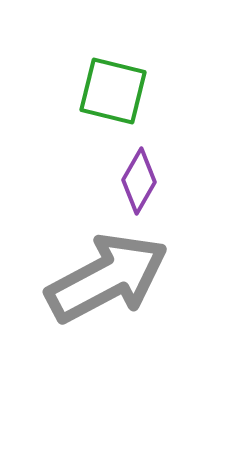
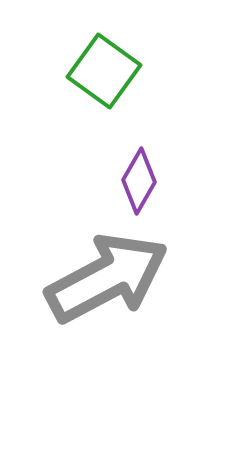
green square: moved 9 px left, 20 px up; rotated 22 degrees clockwise
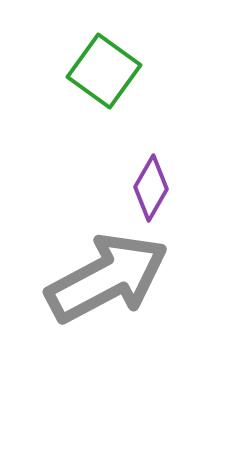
purple diamond: moved 12 px right, 7 px down
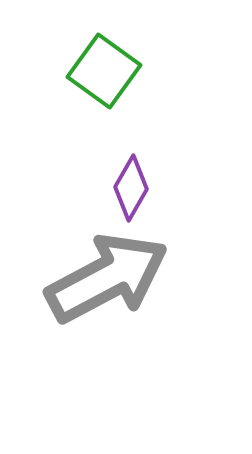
purple diamond: moved 20 px left
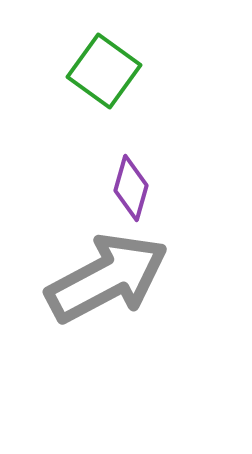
purple diamond: rotated 14 degrees counterclockwise
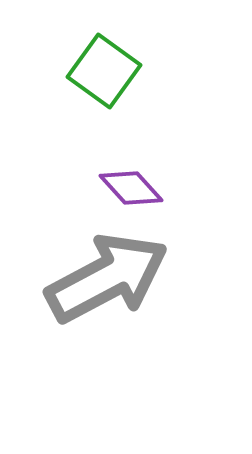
purple diamond: rotated 58 degrees counterclockwise
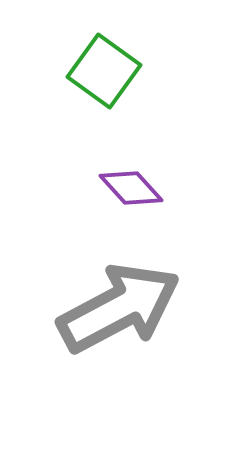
gray arrow: moved 12 px right, 30 px down
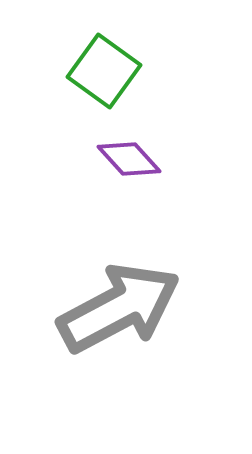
purple diamond: moved 2 px left, 29 px up
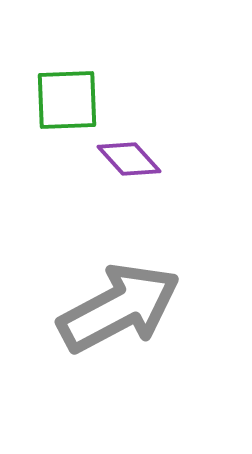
green square: moved 37 px left, 29 px down; rotated 38 degrees counterclockwise
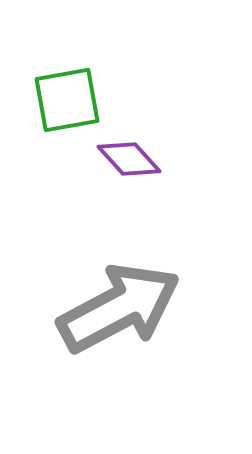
green square: rotated 8 degrees counterclockwise
